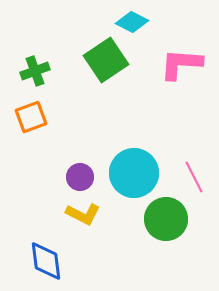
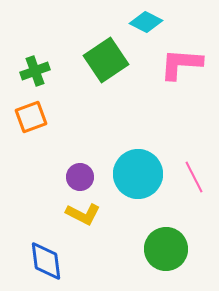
cyan diamond: moved 14 px right
cyan circle: moved 4 px right, 1 px down
green circle: moved 30 px down
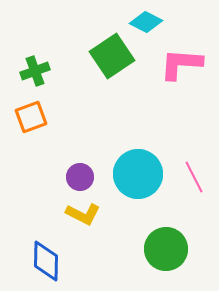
green square: moved 6 px right, 4 px up
blue diamond: rotated 9 degrees clockwise
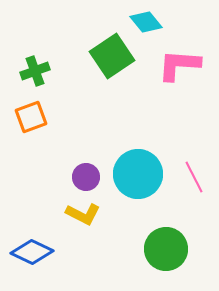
cyan diamond: rotated 24 degrees clockwise
pink L-shape: moved 2 px left, 1 px down
purple circle: moved 6 px right
blue diamond: moved 14 px left, 9 px up; rotated 66 degrees counterclockwise
